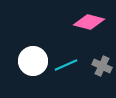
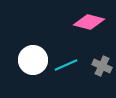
white circle: moved 1 px up
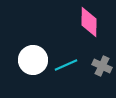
pink diamond: rotated 76 degrees clockwise
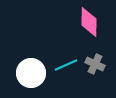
white circle: moved 2 px left, 13 px down
gray cross: moved 7 px left, 2 px up
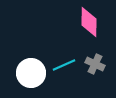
cyan line: moved 2 px left
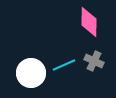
gray cross: moved 1 px left, 3 px up
